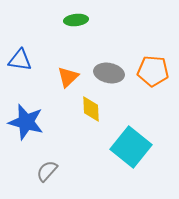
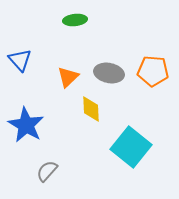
green ellipse: moved 1 px left
blue triangle: rotated 40 degrees clockwise
blue star: moved 3 px down; rotated 15 degrees clockwise
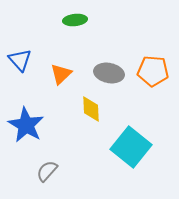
orange triangle: moved 7 px left, 3 px up
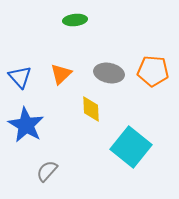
blue triangle: moved 17 px down
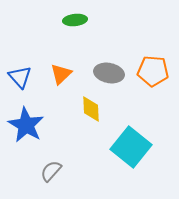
gray semicircle: moved 4 px right
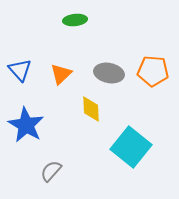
blue triangle: moved 7 px up
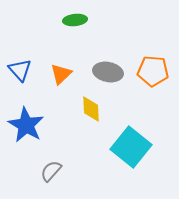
gray ellipse: moved 1 px left, 1 px up
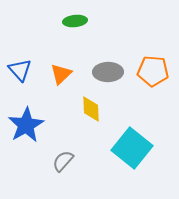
green ellipse: moved 1 px down
gray ellipse: rotated 12 degrees counterclockwise
blue star: rotated 12 degrees clockwise
cyan square: moved 1 px right, 1 px down
gray semicircle: moved 12 px right, 10 px up
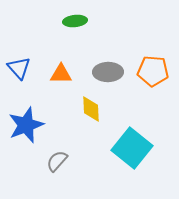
blue triangle: moved 1 px left, 2 px up
orange triangle: rotated 45 degrees clockwise
blue star: rotated 9 degrees clockwise
gray semicircle: moved 6 px left
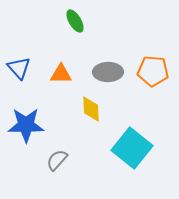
green ellipse: rotated 65 degrees clockwise
blue star: rotated 21 degrees clockwise
gray semicircle: moved 1 px up
